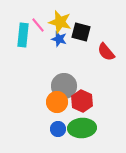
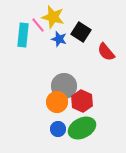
yellow star: moved 7 px left, 5 px up
black square: rotated 18 degrees clockwise
green ellipse: rotated 24 degrees counterclockwise
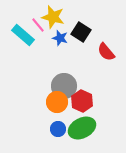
cyan rectangle: rotated 55 degrees counterclockwise
blue star: moved 1 px right, 1 px up
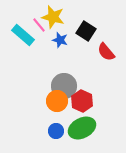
pink line: moved 1 px right
black square: moved 5 px right, 1 px up
blue star: moved 2 px down
orange circle: moved 1 px up
blue circle: moved 2 px left, 2 px down
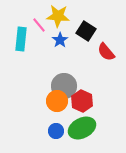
yellow star: moved 5 px right, 1 px up; rotated 10 degrees counterclockwise
cyan rectangle: moved 2 px left, 4 px down; rotated 55 degrees clockwise
blue star: rotated 21 degrees clockwise
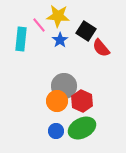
red semicircle: moved 5 px left, 4 px up
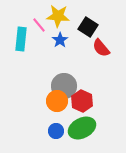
black square: moved 2 px right, 4 px up
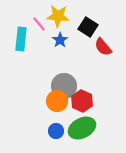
pink line: moved 1 px up
red semicircle: moved 2 px right, 1 px up
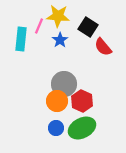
pink line: moved 2 px down; rotated 63 degrees clockwise
gray circle: moved 2 px up
blue circle: moved 3 px up
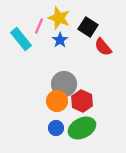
yellow star: moved 1 px right, 2 px down; rotated 15 degrees clockwise
cyan rectangle: rotated 45 degrees counterclockwise
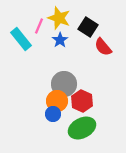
blue circle: moved 3 px left, 14 px up
